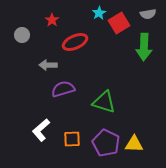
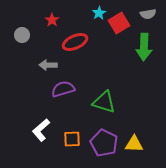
purple pentagon: moved 2 px left
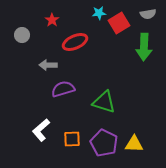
cyan star: rotated 24 degrees clockwise
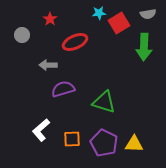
red star: moved 2 px left, 1 px up
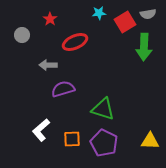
red square: moved 6 px right, 1 px up
green triangle: moved 1 px left, 7 px down
yellow triangle: moved 16 px right, 3 px up
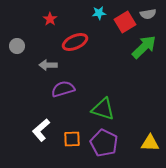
gray circle: moved 5 px left, 11 px down
green arrow: rotated 136 degrees counterclockwise
yellow triangle: moved 2 px down
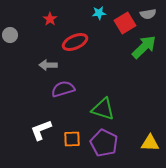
red square: moved 1 px down
gray circle: moved 7 px left, 11 px up
white L-shape: rotated 20 degrees clockwise
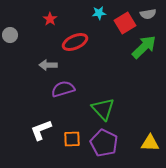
green triangle: rotated 30 degrees clockwise
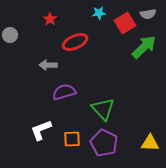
purple semicircle: moved 1 px right, 3 px down
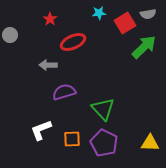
red ellipse: moved 2 px left
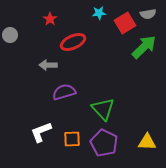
white L-shape: moved 2 px down
yellow triangle: moved 3 px left, 1 px up
